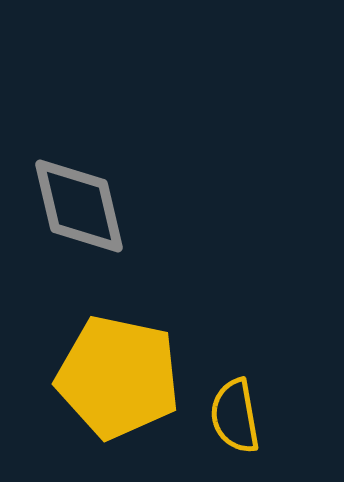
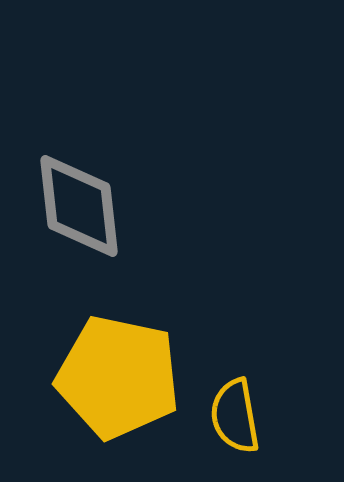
gray diamond: rotated 7 degrees clockwise
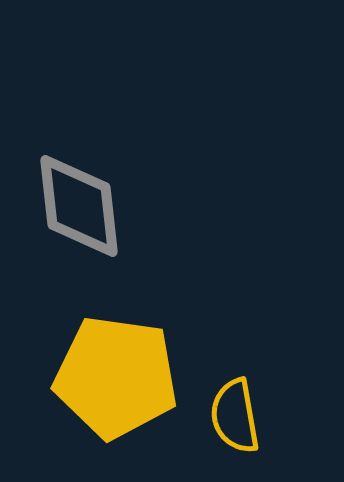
yellow pentagon: moved 2 px left; rotated 4 degrees counterclockwise
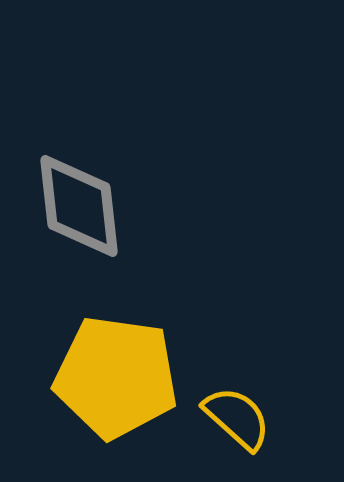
yellow semicircle: moved 2 px right, 2 px down; rotated 142 degrees clockwise
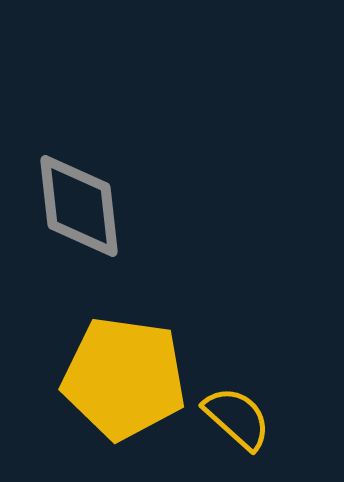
yellow pentagon: moved 8 px right, 1 px down
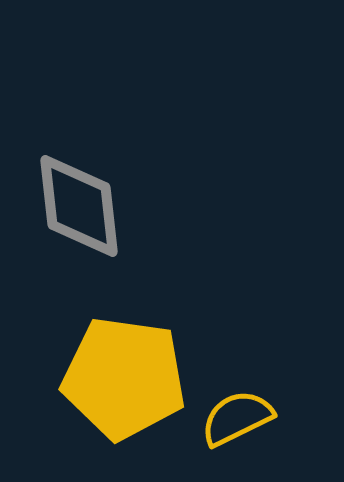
yellow semicircle: rotated 68 degrees counterclockwise
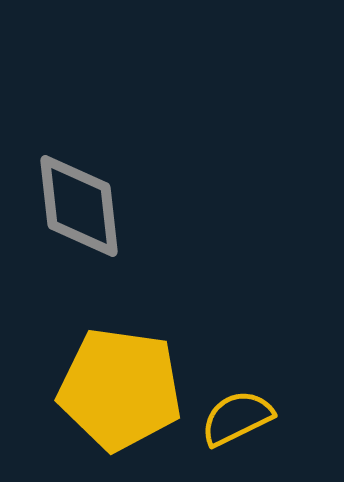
yellow pentagon: moved 4 px left, 11 px down
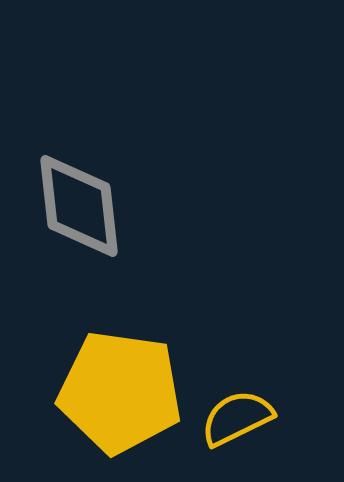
yellow pentagon: moved 3 px down
